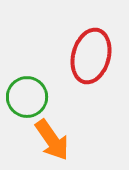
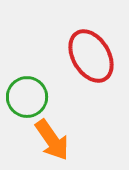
red ellipse: rotated 46 degrees counterclockwise
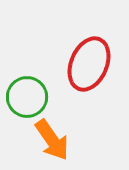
red ellipse: moved 2 px left, 8 px down; rotated 54 degrees clockwise
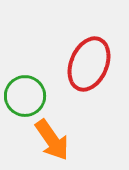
green circle: moved 2 px left, 1 px up
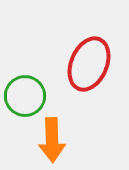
orange arrow: rotated 33 degrees clockwise
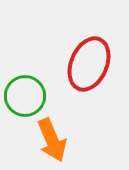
orange arrow: rotated 21 degrees counterclockwise
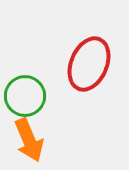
orange arrow: moved 23 px left
